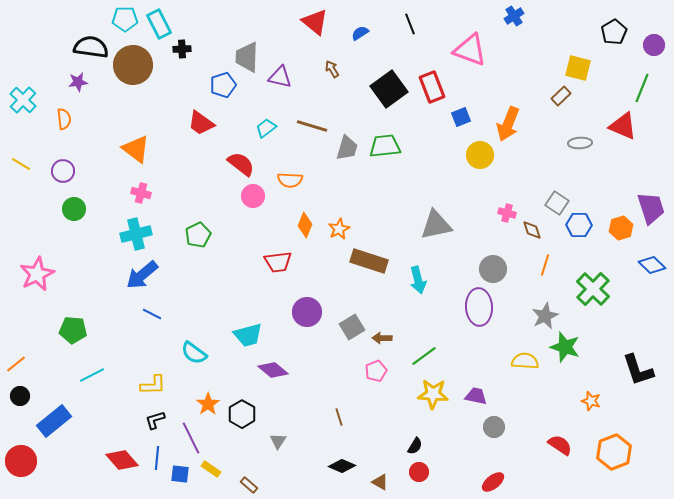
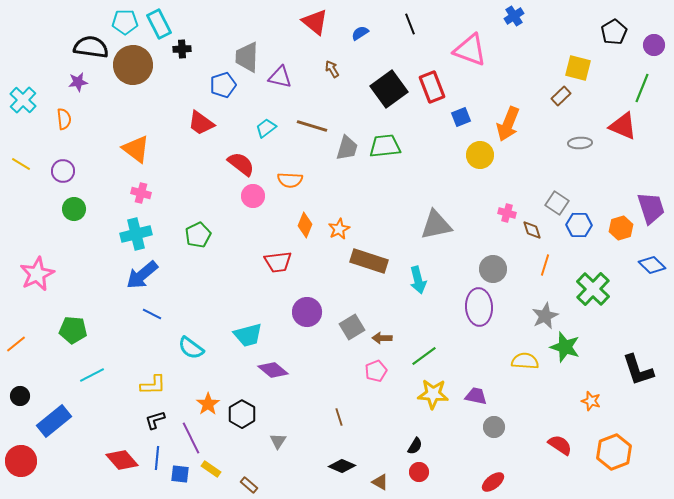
cyan pentagon at (125, 19): moved 3 px down
cyan semicircle at (194, 353): moved 3 px left, 5 px up
orange line at (16, 364): moved 20 px up
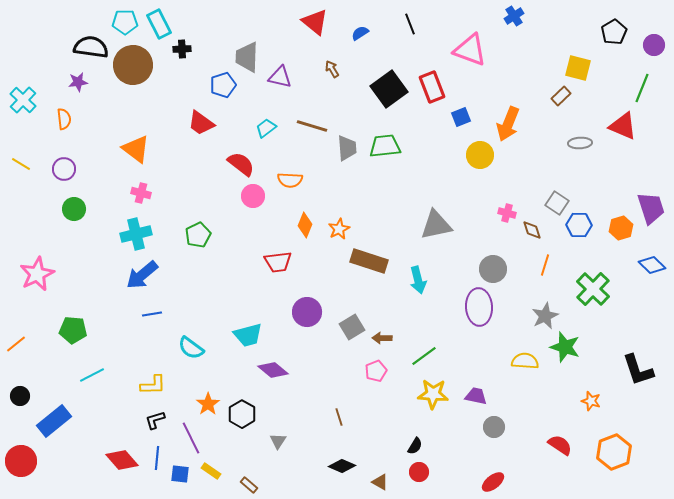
gray trapezoid at (347, 148): rotated 20 degrees counterclockwise
purple circle at (63, 171): moved 1 px right, 2 px up
blue line at (152, 314): rotated 36 degrees counterclockwise
yellow rectangle at (211, 469): moved 2 px down
